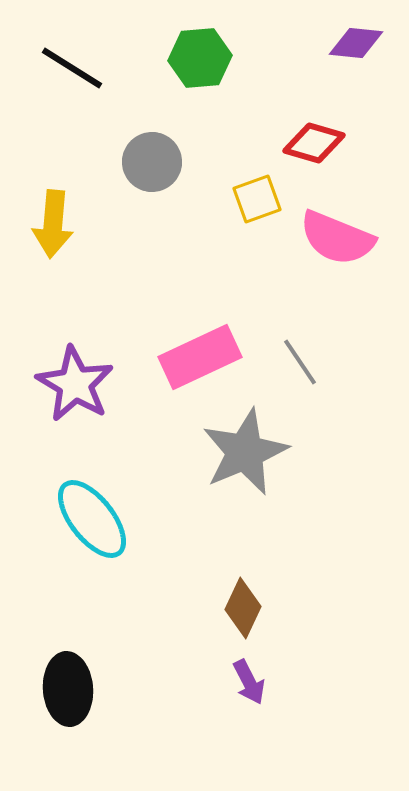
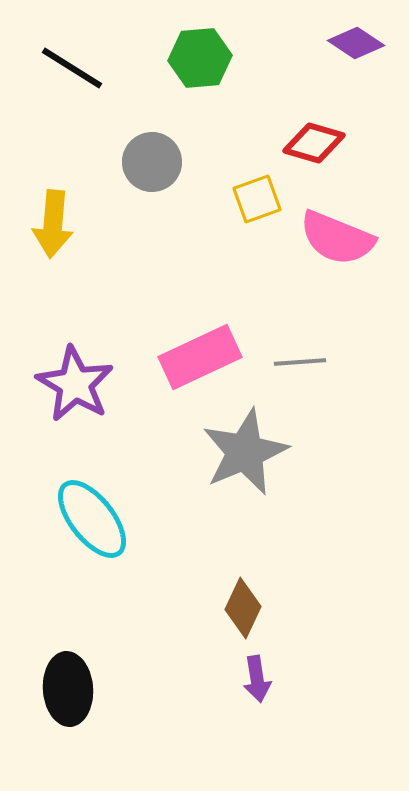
purple diamond: rotated 28 degrees clockwise
gray line: rotated 60 degrees counterclockwise
purple arrow: moved 8 px right, 3 px up; rotated 18 degrees clockwise
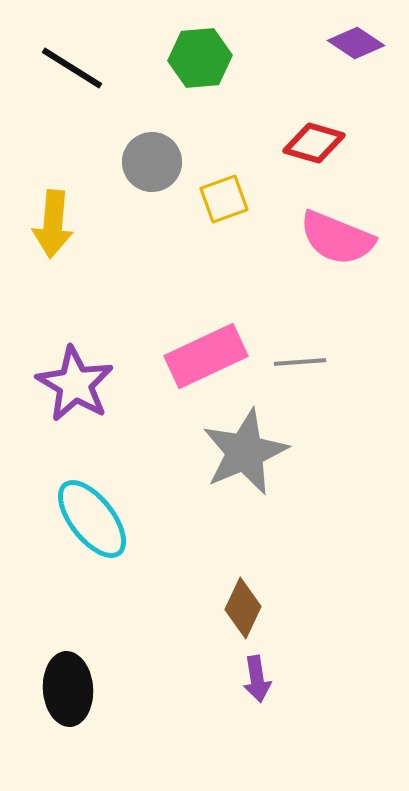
yellow square: moved 33 px left
pink rectangle: moved 6 px right, 1 px up
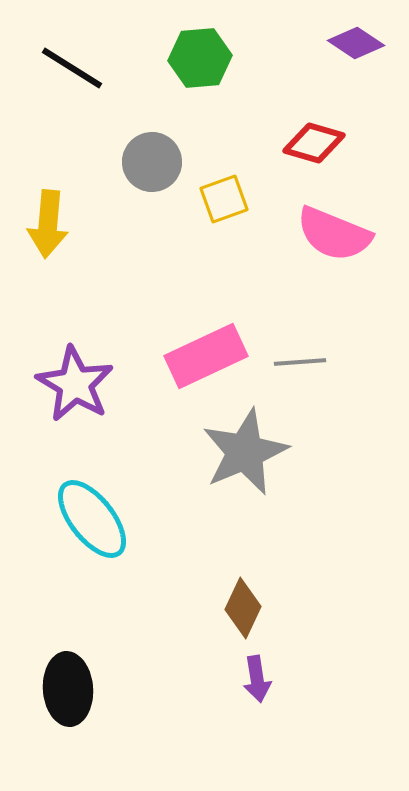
yellow arrow: moved 5 px left
pink semicircle: moved 3 px left, 4 px up
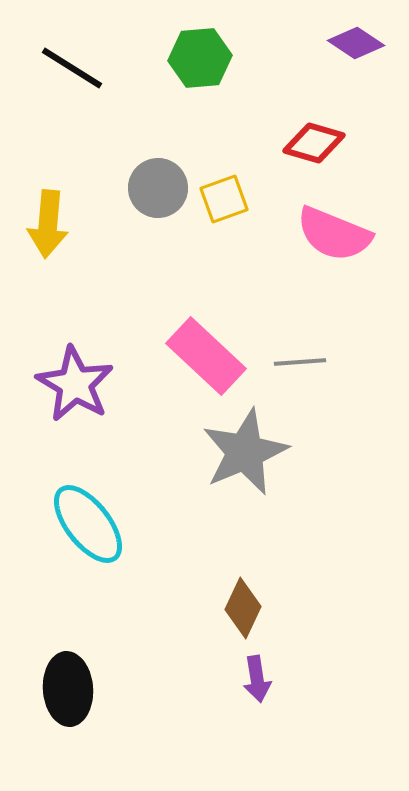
gray circle: moved 6 px right, 26 px down
pink rectangle: rotated 68 degrees clockwise
cyan ellipse: moved 4 px left, 5 px down
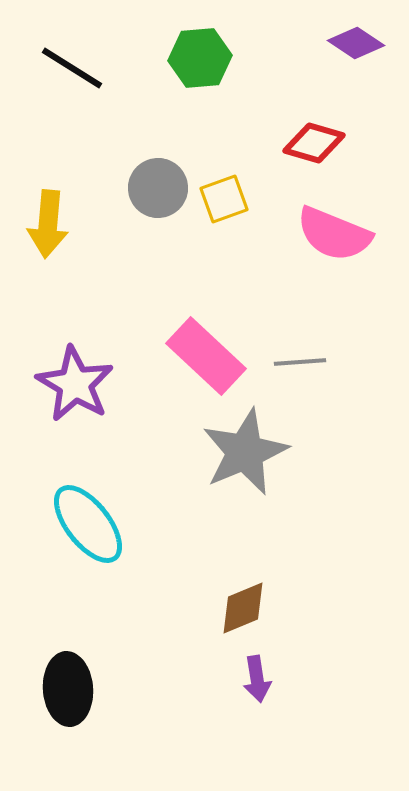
brown diamond: rotated 42 degrees clockwise
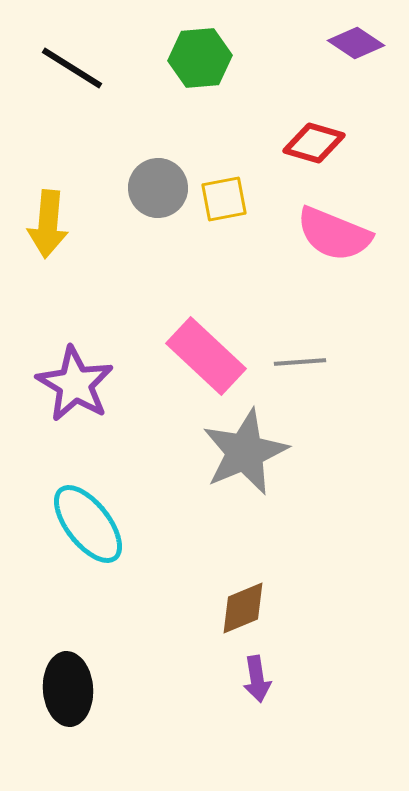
yellow square: rotated 9 degrees clockwise
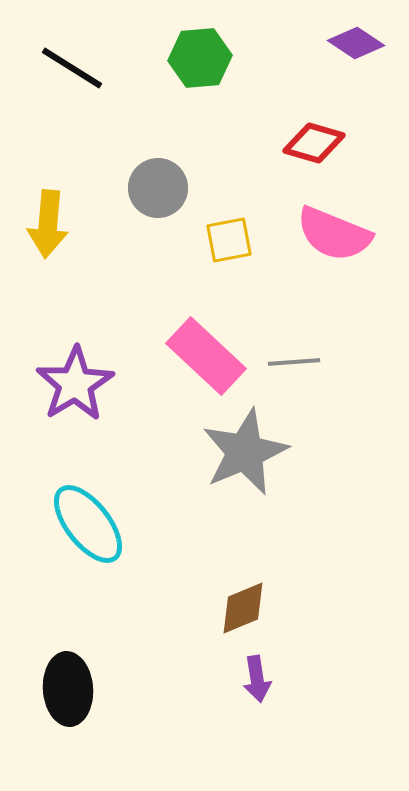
yellow square: moved 5 px right, 41 px down
gray line: moved 6 px left
purple star: rotated 10 degrees clockwise
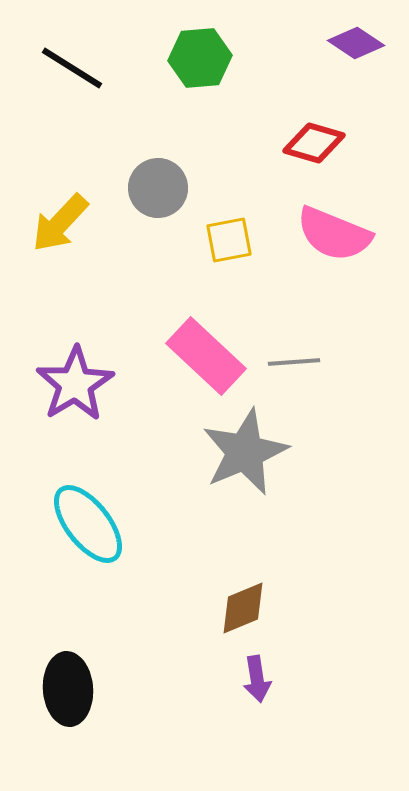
yellow arrow: moved 12 px right, 1 px up; rotated 38 degrees clockwise
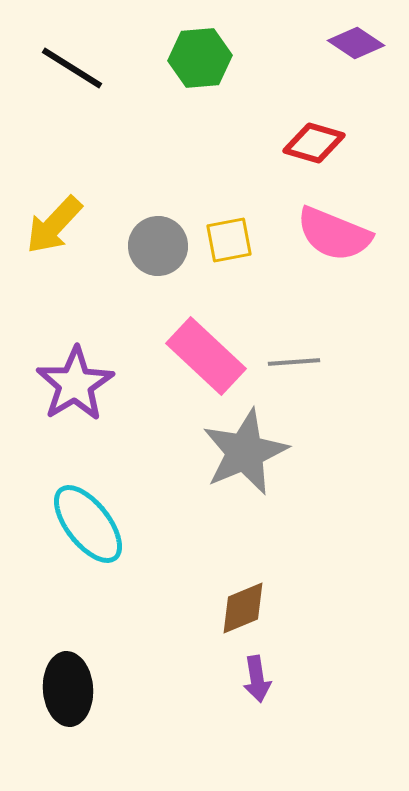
gray circle: moved 58 px down
yellow arrow: moved 6 px left, 2 px down
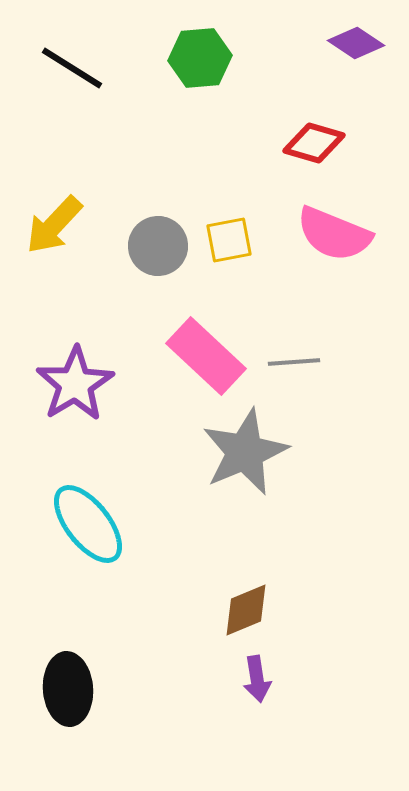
brown diamond: moved 3 px right, 2 px down
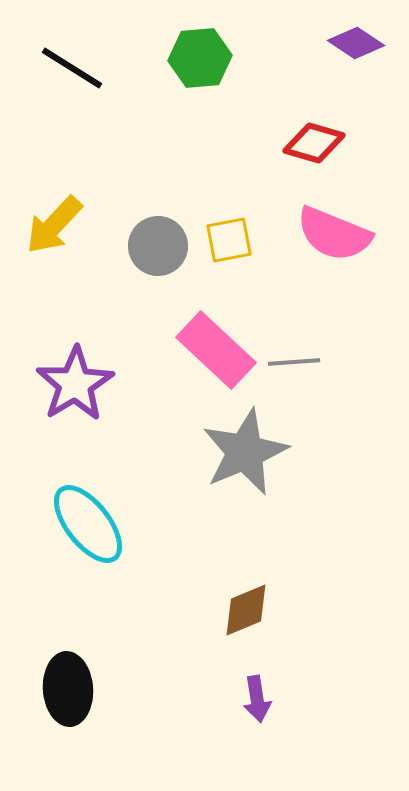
pink rectangle: moved 10 px right, 6 px up
purple arrow: moved 20 px down
